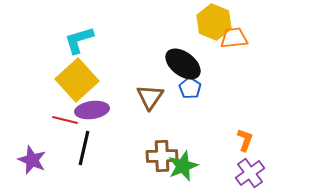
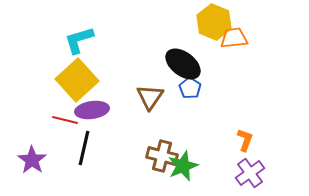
brown cross: rotated 16 degrees clockwise
purple star: rotated 12 degrees clockwise
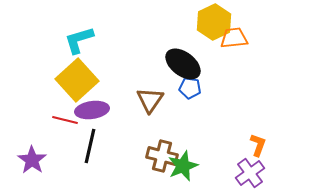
yellow hexagon: rotated 12 degrees clockwise
blue pentagon: rotated 25 degrees counterclockwise
brown triangle: moved 3 px down
orange L-shape: moved 13 px right, 5 px down
black line: moved 6 px right, 2 px up
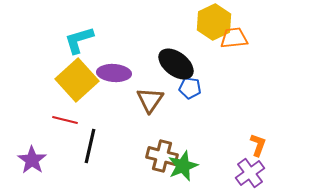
black ellipse: moved 7 px left
purple ellipse: moved 22 px right, 37 px up; rotated 12 degrees clockwise
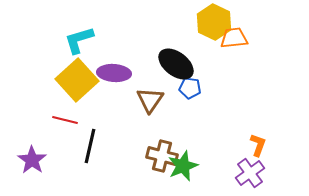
yellow hexagon: rotated 8 degrees counterclockwise
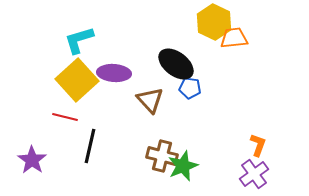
brown triangle: rotated 16 degrees counterclockwise
red line: moved 3 px up
purple cross: moved 4 px right, 1 px down
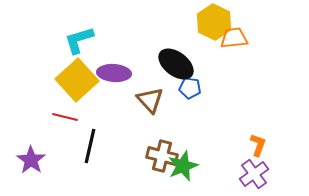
purple star: moved 1 px left
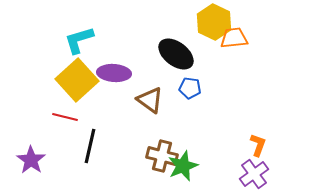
black ellipse: moved 10 px up
brown triangle: rotated 12 degrees counterclockwise
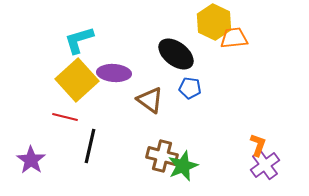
purple cross: moved 11 px right, 9 px up
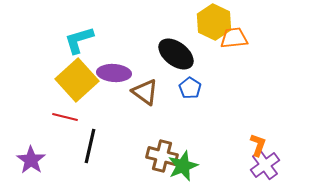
blue pentagon: rotated 25 degrees clockwise
brown triangle: moved 5 px left, 8 px up
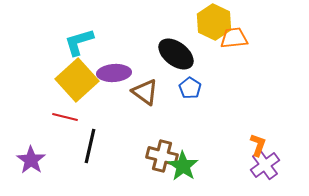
cyan L-shape: moved 2 px down
purple ellipse: rotated 8 degrees counterclockwise
green star: rotated 16 degrees counterclockwise
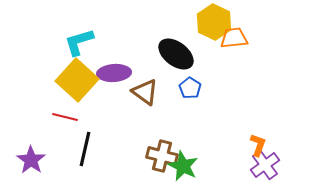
yellow square: rotated 6 degrees counterclockwise
black line: moved 5 px left, 3 px down
green star: rotated 8 degrees counterclockwise
